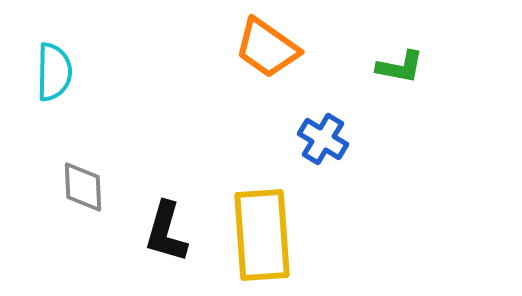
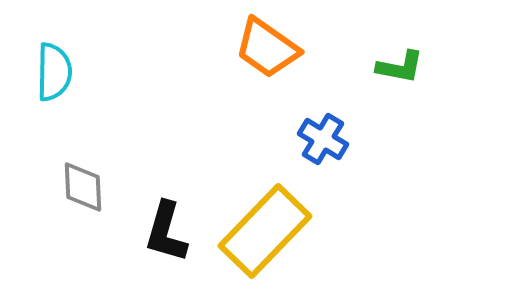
yellow rectangle: moved 3 px right, 4 px up; rotated 48 degrees clockwise
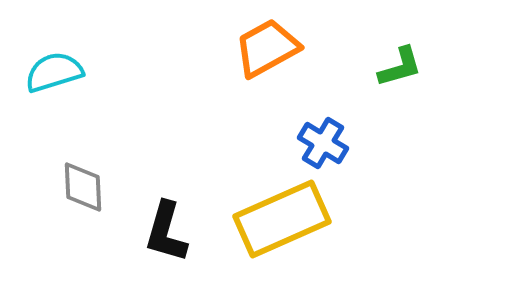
orange trapezoid: rotated 116 degrees clockwise
green L-shape: rotated 27 degrees counterclockwise
cyan semicircle: rotated 108 degrees counterclockwise
blue cross: moved 4 px down
yellow rectangle: moved 17 px right, 12 px up; rotated 22 degrees clockwise
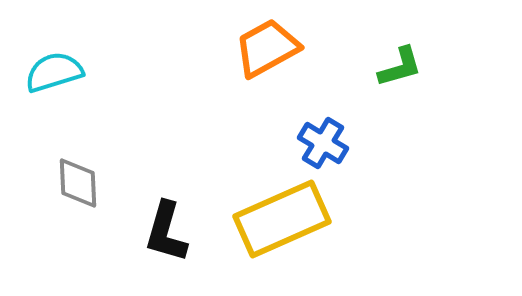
gray diamond: moved 5 px left, 4 px up
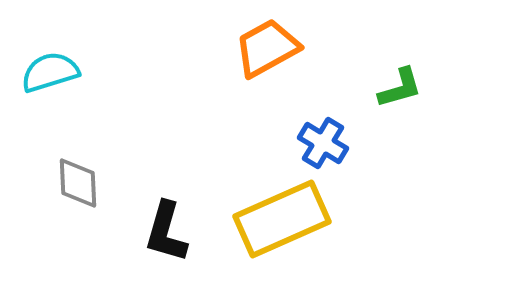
green L-shape: moved 21 px down
cyan semicircle: moved 4 px left
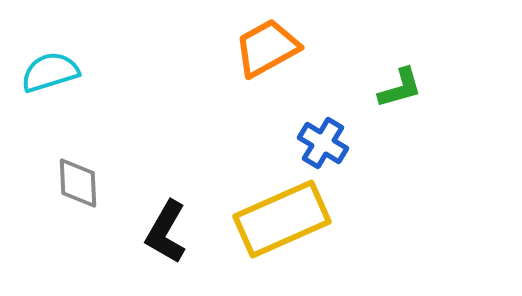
black L-shape: rotated 14 degrees clockwise
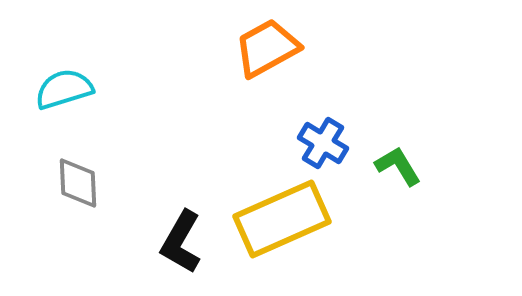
cyan semicircle: moved 14 px right, 17 px down
green L-shape: moved 2 px left, 78 px down; rotated 105 degrees counterclockwise
black L-shape: moved 15 px right, 10 px down
